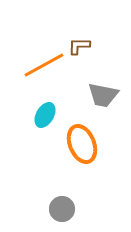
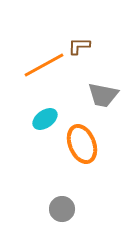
cyan ellipse: moved 4 px down; rotated 25 degrees clockwise
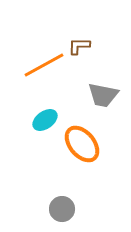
cyan ellipse: moved 1 px down
orange ellipse: rotated 18 degrees counterclockwise
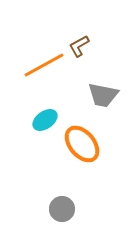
brown L-shape: rotated 30 degrees counterclockwise
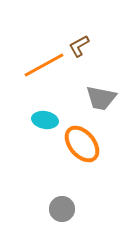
gray trapezoid: moved 2 px left, 3 px down
cyan ellipse: rotated 45 degrees clockwise
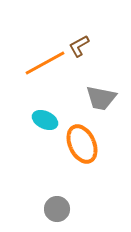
orange line: moved 1 px right, 2 px up
cyan ellipse: rotated 15 degrees clockwise
orange ellipse: rotated 15 degrees clockwise
gray circle: moved 5 px left
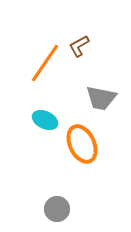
orange line: rotated 27 degrees counterclockwise
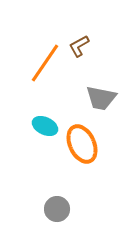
cyan ellipse: moved 6 px down
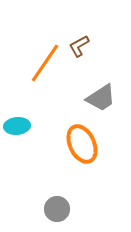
gray trapezoid: rotated 44 degrees counterclockwise
cyan ellipse: moved 28 px left; rotated 30 degrees counterclockwise
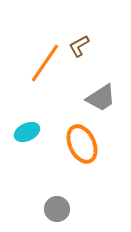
cyan ellipse: moved 10 px right, 6 px down; rotated 20 degrees counterclockwise
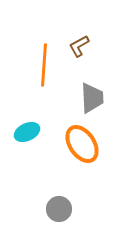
orange line: moved 1 px left, 2 px down; rotated 30 degrees counterclockwise
gray trapezoid: moved 9 px left; rotated 60 degrees counterclockwise
orange ellipse: rotated 9 degrees counterclockwise
gray circle: moved 2 px right
